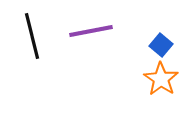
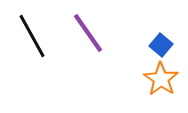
purple line: moved 3 px left, 2 px down; rotated 66 degrees clockwise
black line: rotated 15 degrees counterclockwise
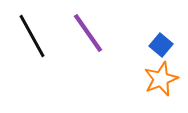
orange star: rotated 16 degrees clockwise
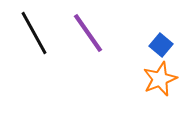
black line: moved 2 px right, 3 px up
orange star: moved 1 px left
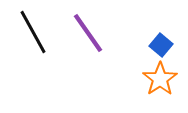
black line: moved 1 px left, 1 px up
orange star: rotated 12 degrees counterclockwise
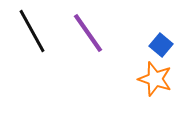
black line: moved 1 px left, 1 px up
orange star: moved 5 px left; rotated 20 degrees counterclockwise
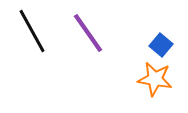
orange star: rotated 8 degrees counterclockwise
